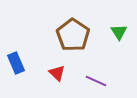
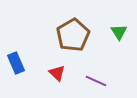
brown pentagon: rotated 8 degrees clockwise
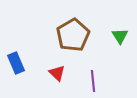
green triangle: moved 1 px right, 4 px down
purple line: moved 3 px left; rotated 60 degrees clockwise
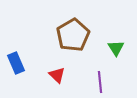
green triangle: moved 4 px left, 12 px down
red triangle: moved 2 px down
purple line: moved 7 px right, 1 px down
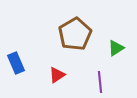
brown pentagon: moved 2 px right, 1 px up
green triangle: rotated 30 degrees clockwise
red triangle: rotated 42 degrees clockwise
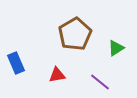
red triangle: rotated 24 degrees clockwise
purple line: rotated 45 degrees counterclockwise
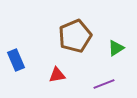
brown pentagon: moved 2 px down; rotated 8 degrees clockwise
blue rectangle: moved 3 px up
purple line: moved 4 px right, 2 px down; rotated 60 degrees counterclockwise
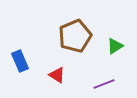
green triangle: moved 1 px left, 2 px up
blue rectangle: moved 4 px right, 1 px down
red triangle: rotated 42 degrees clockwise
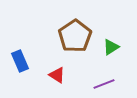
brown pentagon: rotated 12 degrees counterclockwise
green triangle: moved 4 px left, 1 px down
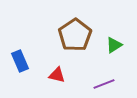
brown pentagon: moved 1 px up
green triangle: moved 3 px right, 2 px up
red triangle: rotated 18 degrees counterclockwise
